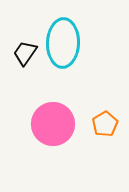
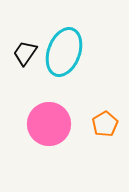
cyan ellipse: moved 1 px right, 9 px down; rotated 18 degrees clockwise
pink circle: moved 4 px left
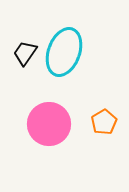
orange pentagon: moved 1 px left, 2 px up
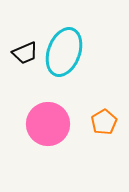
black trapezoid: rotated 148 degrees counterclockwise
pink circle: moved 1 px left
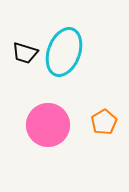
black trapezoid: rotated 40 degrees clockwise
pink circle: moved 1 px down
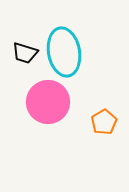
cyan ellipse: rotated 30 degrees counterclockwise
pink circle: moved 23 px up
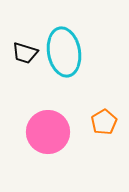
pink circle: moved 30 px down
